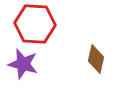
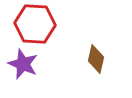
purple star: rotated 8 degrees clockwise
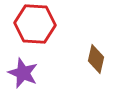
purple star: moved 9 px down
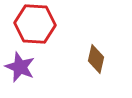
purple star: moved 3 px left, 6 px up
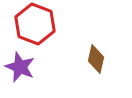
red hexagon: rotated 18 degrees clockwise
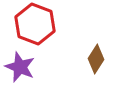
brown diamond: rotated 20 degrees clockwise
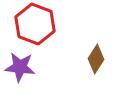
purple star: rotated 16 degrees counterclockwise
